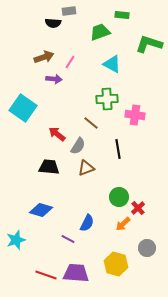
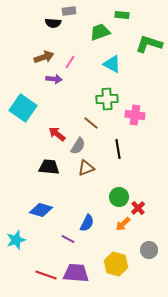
gray circle: moved 2 px right, 2 px down
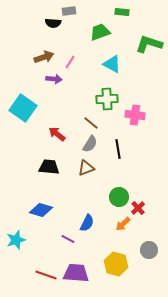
green rectangle: moved 3 px up
gray semicircle: moved 12 px right, 2 px up
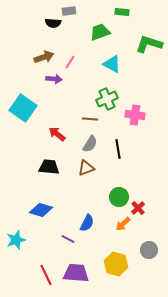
green cross: rotated 20 degrees counterclockwise
brown line: moved 1 px left, 4 px up; rotated 35 degrees counterclockwise
red line: rotated 45 degrees clockwise
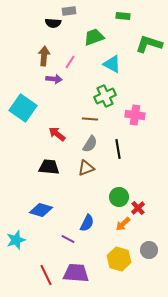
green rectangle: moved 1 px right, 4 px down
green trapezoid: moved 6 px left, 5 px down
brown arrow: moved 1 px up; rotated 66 degrees counterclockwise
green cross: moved 2 px left, 3 px up
yellow hexagon: moved 3 px right, 5 px up
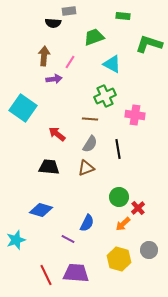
purple arrow: rotated 14 degrees counterclockwise
